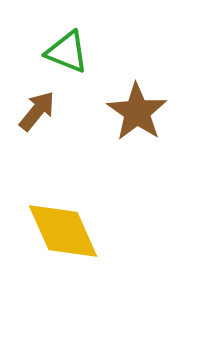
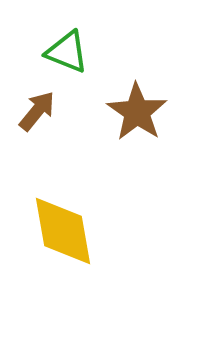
yellow diamond: rotated 14 degrees clockwise
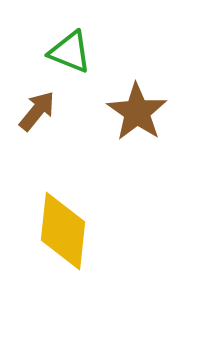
green triangle: moved 3 px right
yellow diamond: rotated 16 degrees clockwise
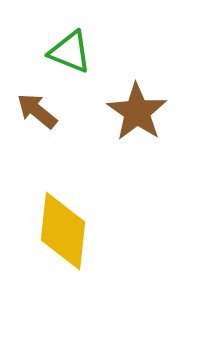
brown arrow: rotated 90 degrees counterclockwise
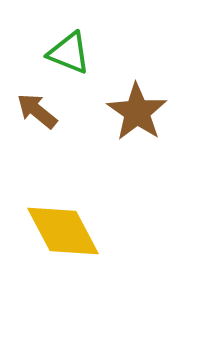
green triangle: moved 1 px left, 1 px down
yellow diamond: rotated 34 degrees counterclockwise
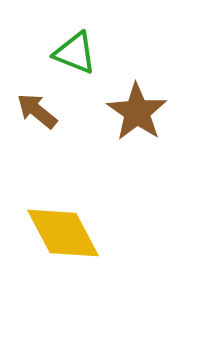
green triangle: moved 6 px right
yellow diamond: moved 2 px down
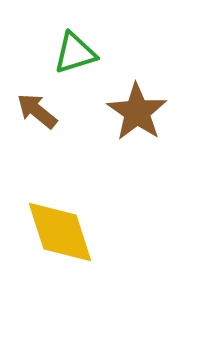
green triangle: rotated 39 degrees counterclockwise
yellow diamond: moved 3 px left, 1 px up; rotated 10 degrees clockwise
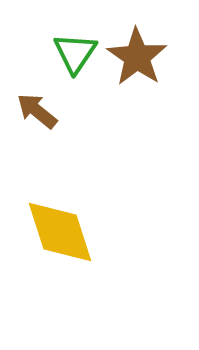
green triangle: rotated 39 degrees counterclockwise
brown star: moved 55 px up
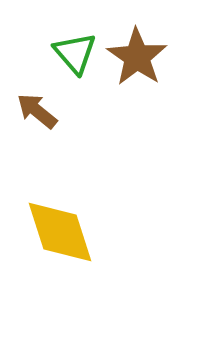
green triangle: rotated 15 degrees counterclockwise
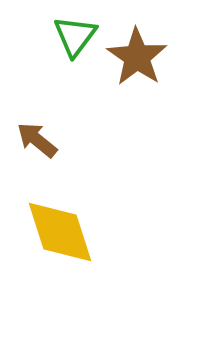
green triangle: moved 17 px up; rotated 18 degrees clockwise
brown arrow: moved 29 px down
